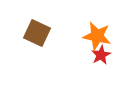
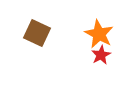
orange star: moved 2 px right, 2 px up; rotated 16 degrees clockwise
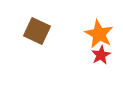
brown square: moved 2 px up
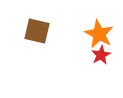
brown square: rotated 12 degrees counterclockwise
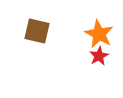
red star: moved 2 px left, 1 px down
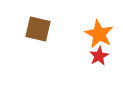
brown square: moved 1 px right, 2 px up
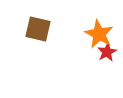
red star: moved 8 px right, 4 px up
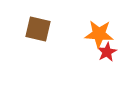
orange star: rotated 24 degrees counterclockwise
